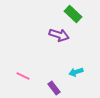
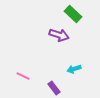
cyan arrow: moved 2 px left, 3 px up
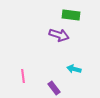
green rectangle: moved 2 px left, 1 px down; rotated 36 degrees counterclockwise
cyan arrow: rotated 32 degrees clockwise
pink line: rotated 56 degrees clockwise
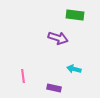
green rectangle: moved 4 px right
purple arrow: moved 1 px left, 3 px down
purple rectangle: rotated 40 degrees counterclockwise
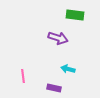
cyan arrow: moved 6 px left
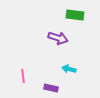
cyan arrow: moved 1 px right
purple rectangle: moved 3 px left
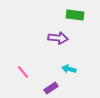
purple arrow: rotated 12 degrees counterclockwise
pink line: moved 4 px up; rotated 32 degrees counterclockwise
purple rectangle: rotated 48 degrees counterclockwise
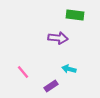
purple rectangle: moved 2 px up
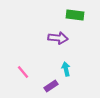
cyan arrow: moved 3 px left; rotated 64 degrees clockwise
